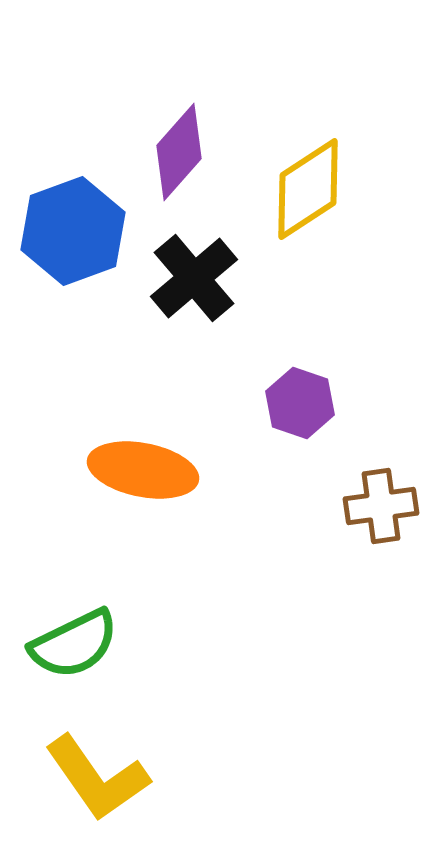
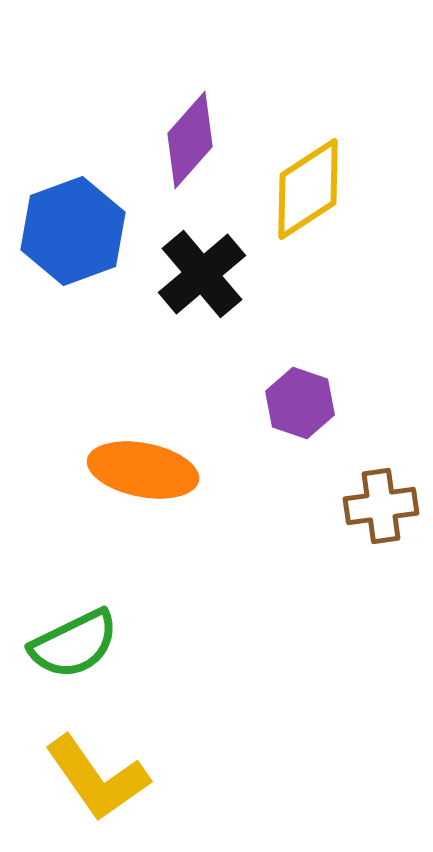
purple diamond: moved 11 px right, 12 px up
black cross: moved 8 px right, 4 px up
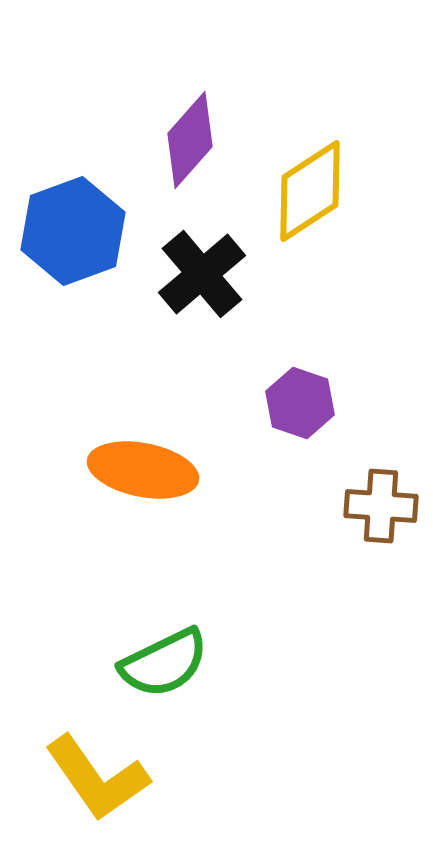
yellow diamond: moved 2 px right, 2 px down
brown cross: rotated 12 degrees clockwise
green semicircle: moved 90 px right, 19 px down
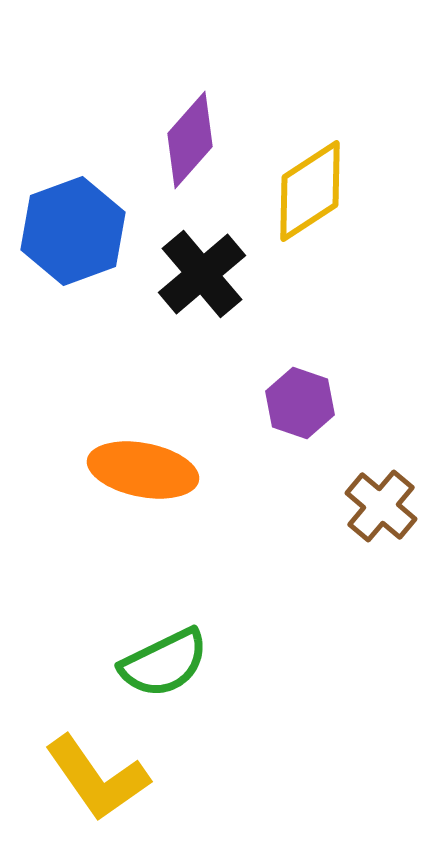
brown cross: rotated 36 degrees clockwise
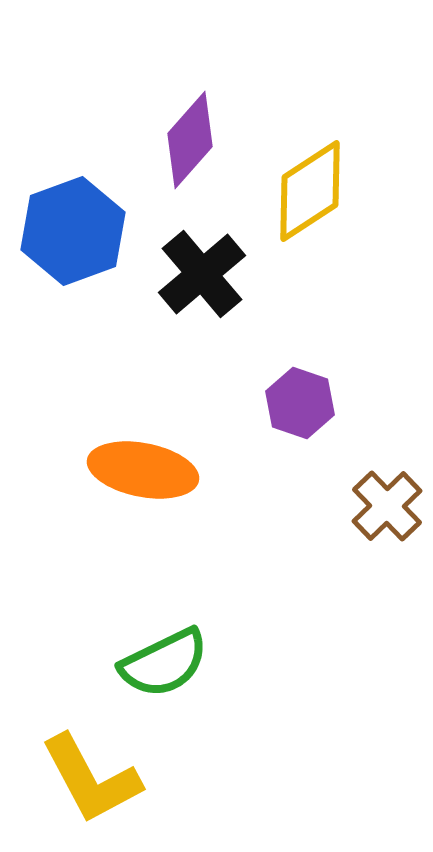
brown cross: moved 6 px right; rotated 6 degrees clockwise
yellow L-shape: moved 6 px left, 1 px down; rotated 7 degrees clockwise
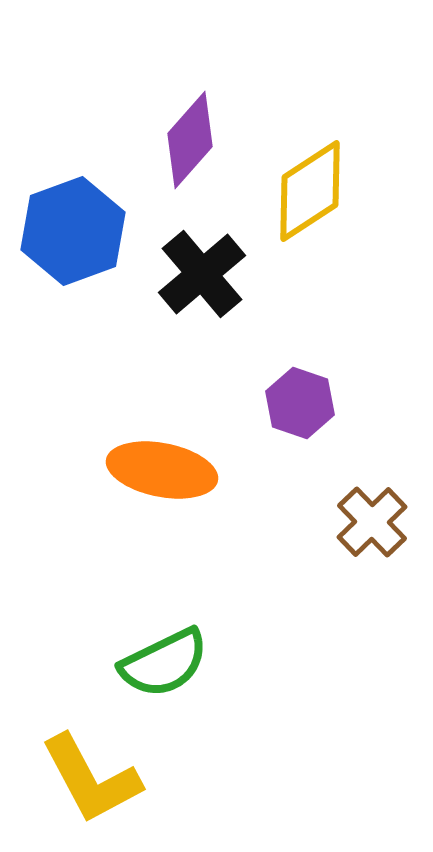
orange ellipse: moved 19 px right
brown cross: moved 15 px left, 16 px down
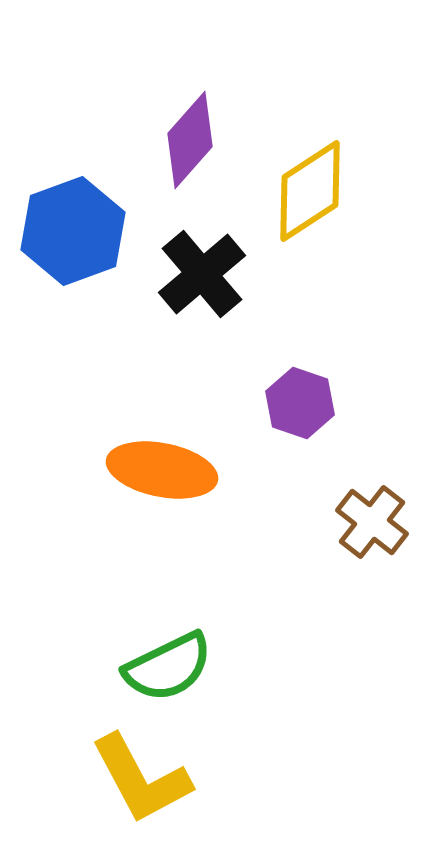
brown cross: rotated 8 degrees counterclockwise
green semicircle: moved 4 px right, 4 px down
yellow L-shape: moved 50 px right
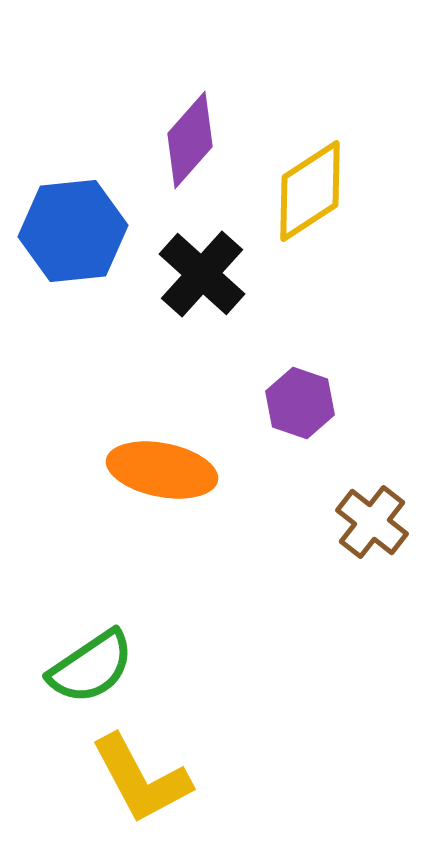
blue hexagon: rotated 14 degrees clockwise
black cross: rotated 8 degrees counterclockwise
green semicircle: moved 77 px left; rotated 8 degrees counterclockwise
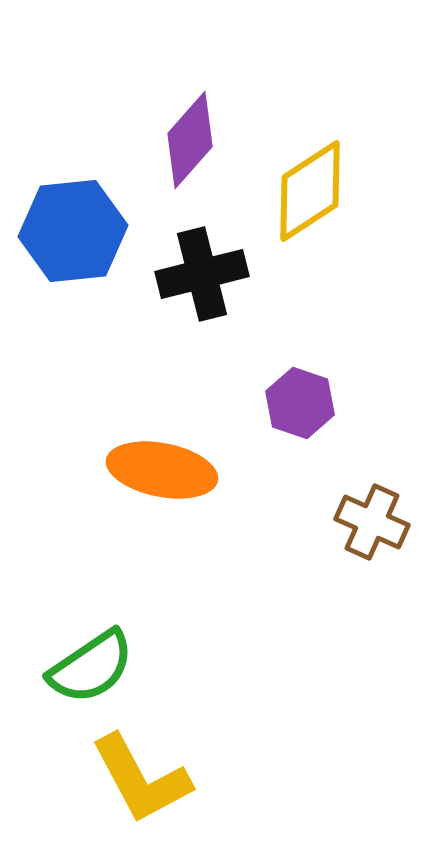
black cross: rotated 34 degrees clockwise
brown cross: rotated 14 degrees counterclockwise
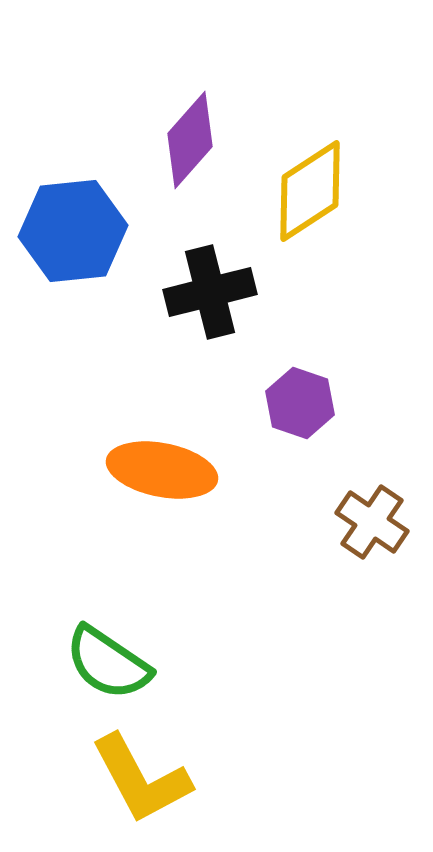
black cross: moved 8 px right, 18 px down
brown cross: rotated 10 degrees clockwise
green semicircle: moved 17 px right, 4 px up; rotated 68 degrees clockwise
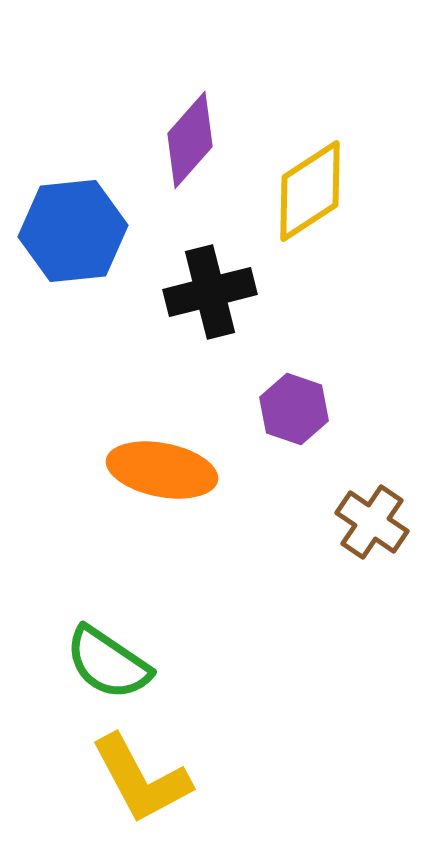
purple hexagon: moved 6 px left, 6 px down
